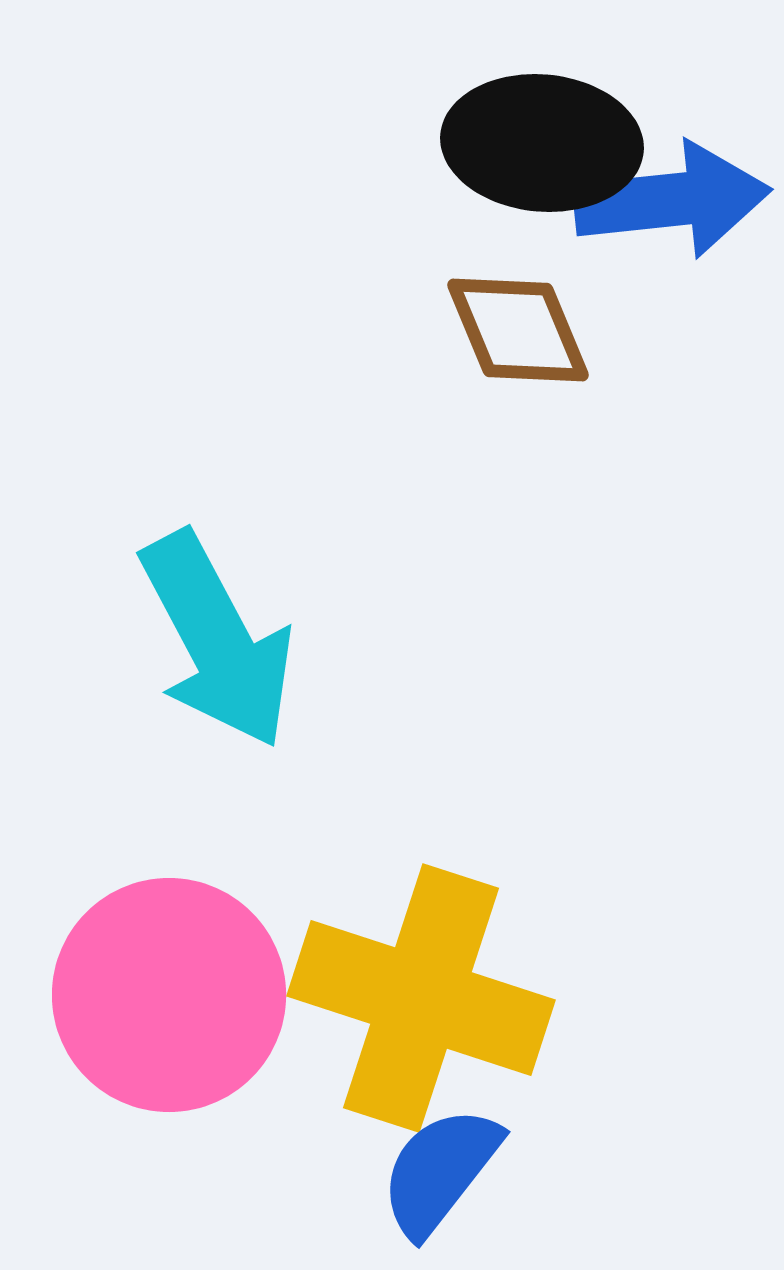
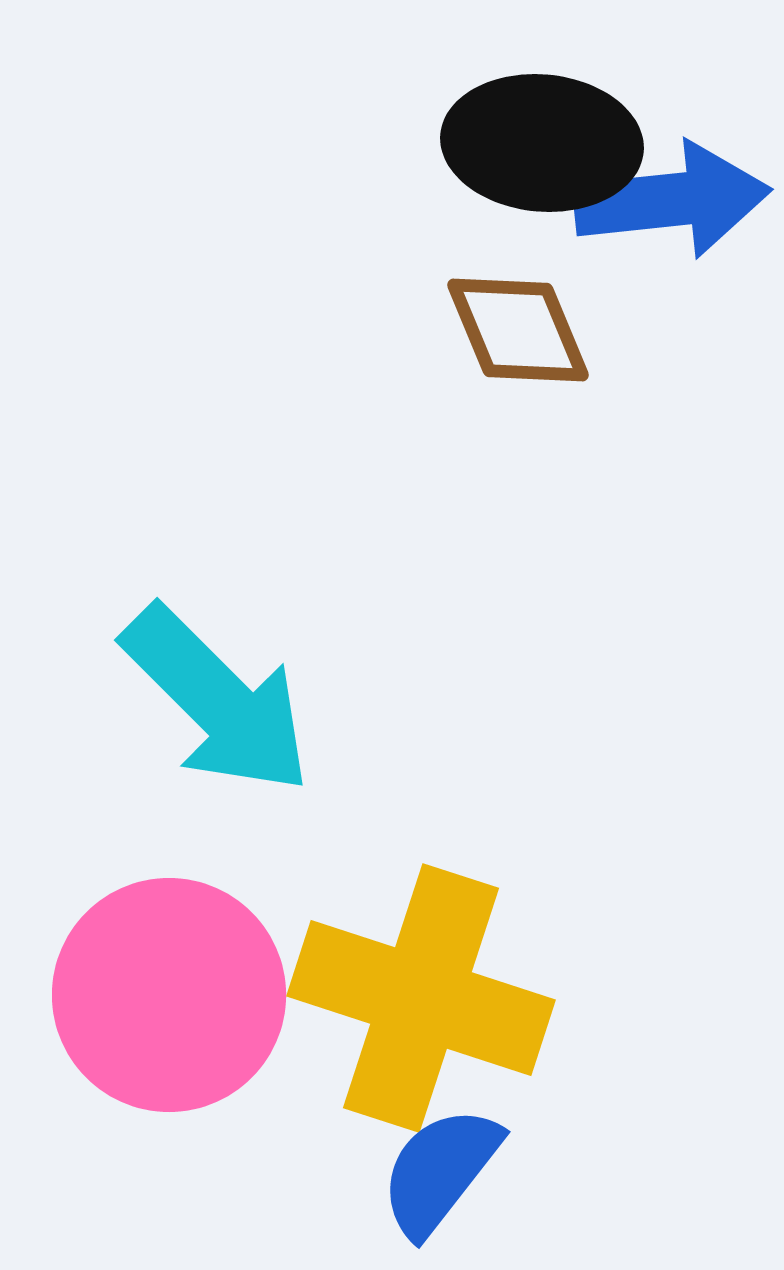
cyan arrow: moved 60 px down; rotated 17 degrees counterclockwise
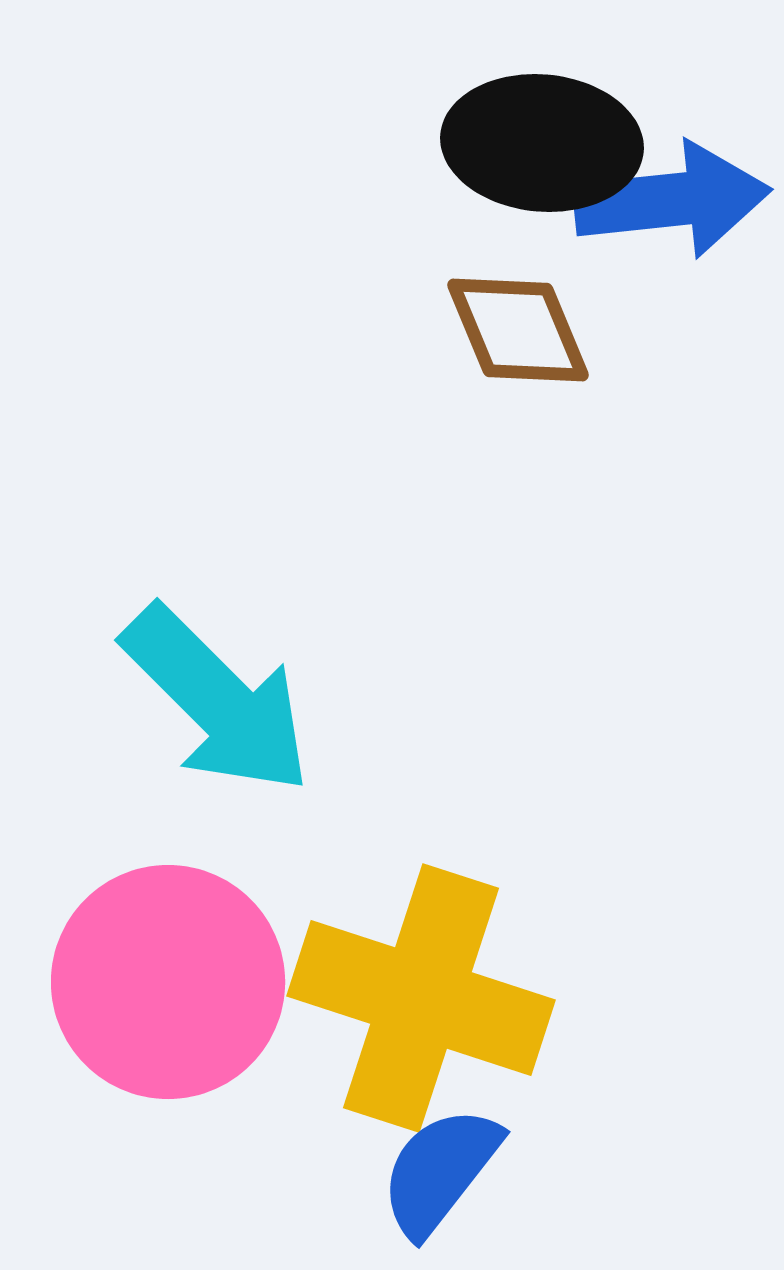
pink circle: moved 1 px left, 13 px up
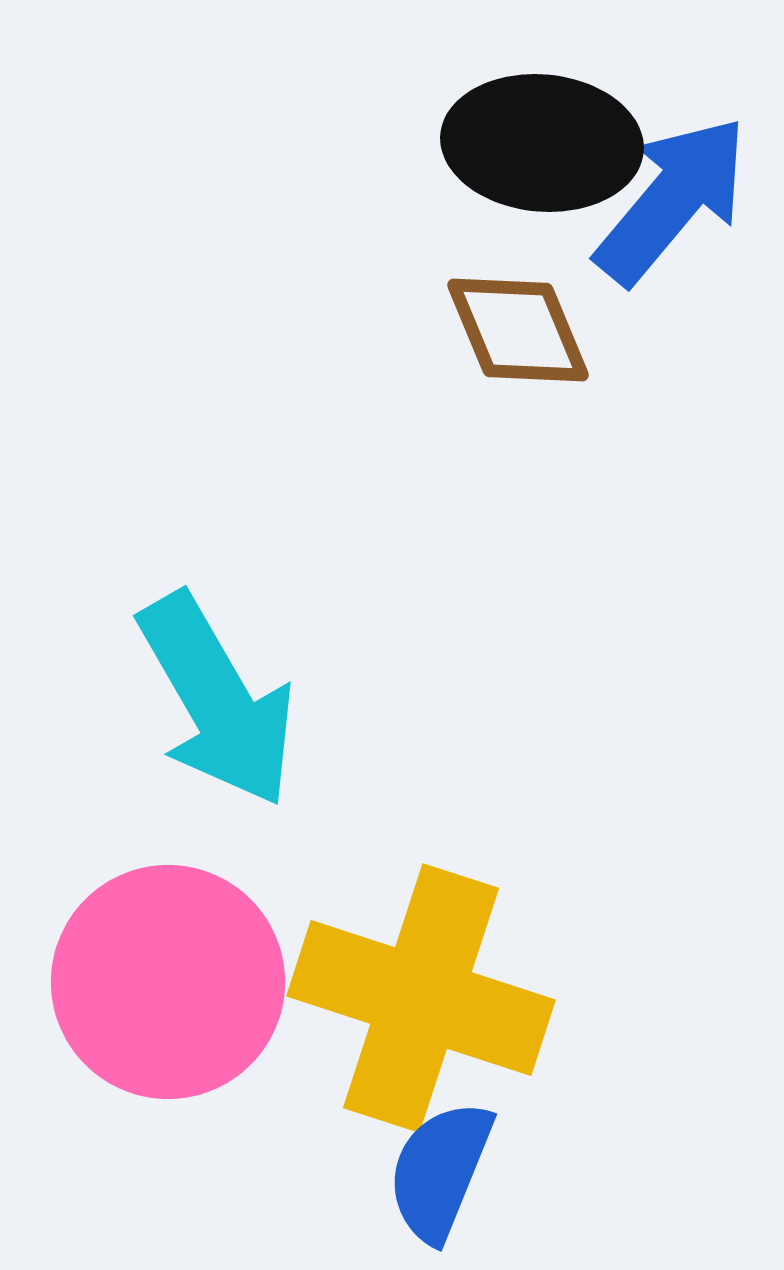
blue arrow: rotated 44 degrees counterclockwise
cyan arrow: rotated 15 degrees clockwise
blue semicircle: rotated 16 degrees counterclockwise
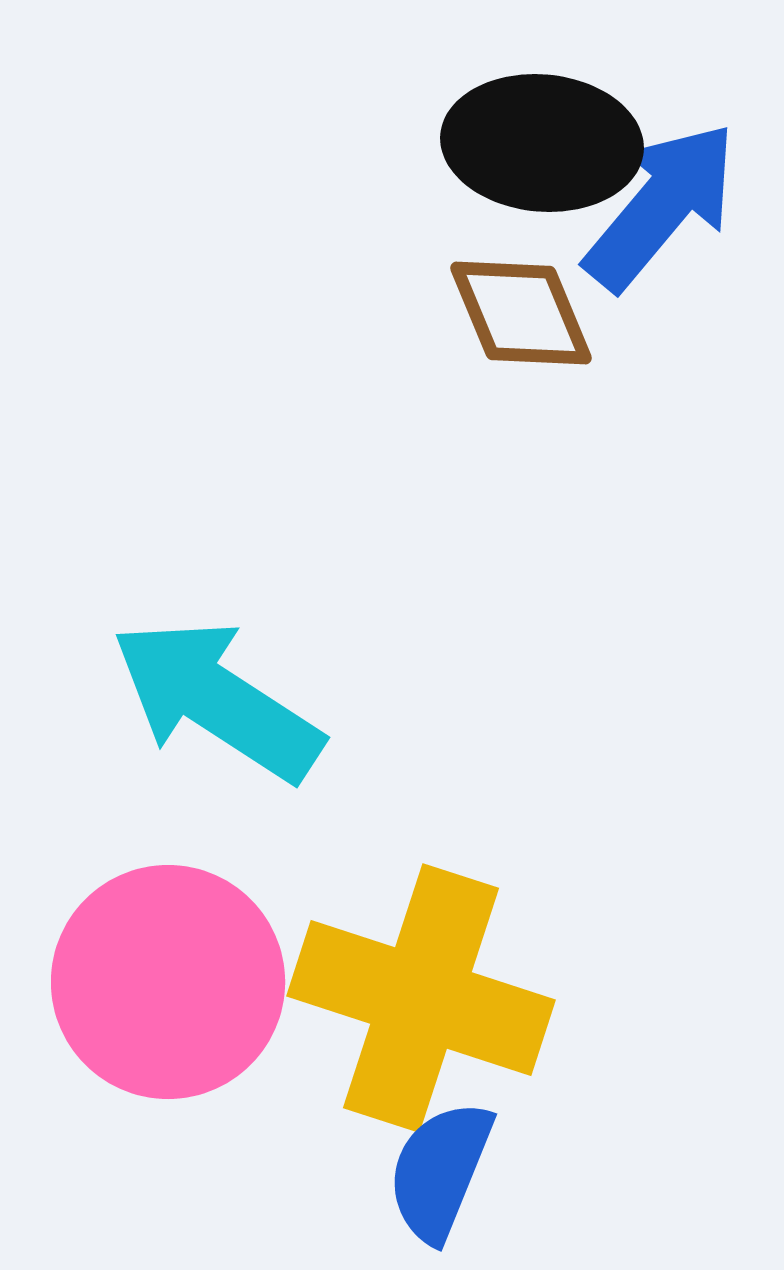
blue arrow: moved 11 px left, 6 px down
brown diamond: moved 3 px right, 17 px up
cyan arrow: rotated 153 degrees clockwise
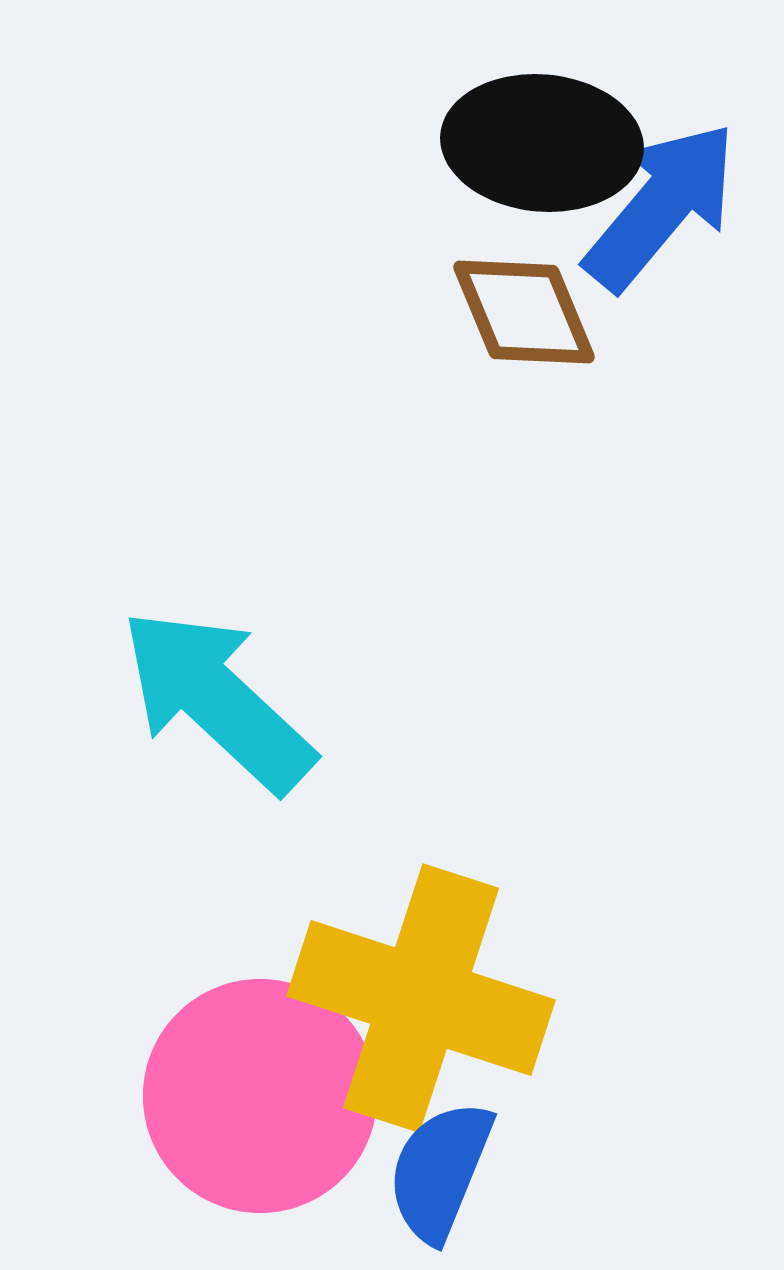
brown diamond: moved 3 px right, 1 px up
cyan arrow: rotated 10 degrees clockwise
pink circle: moved 92 px right, 114 px down
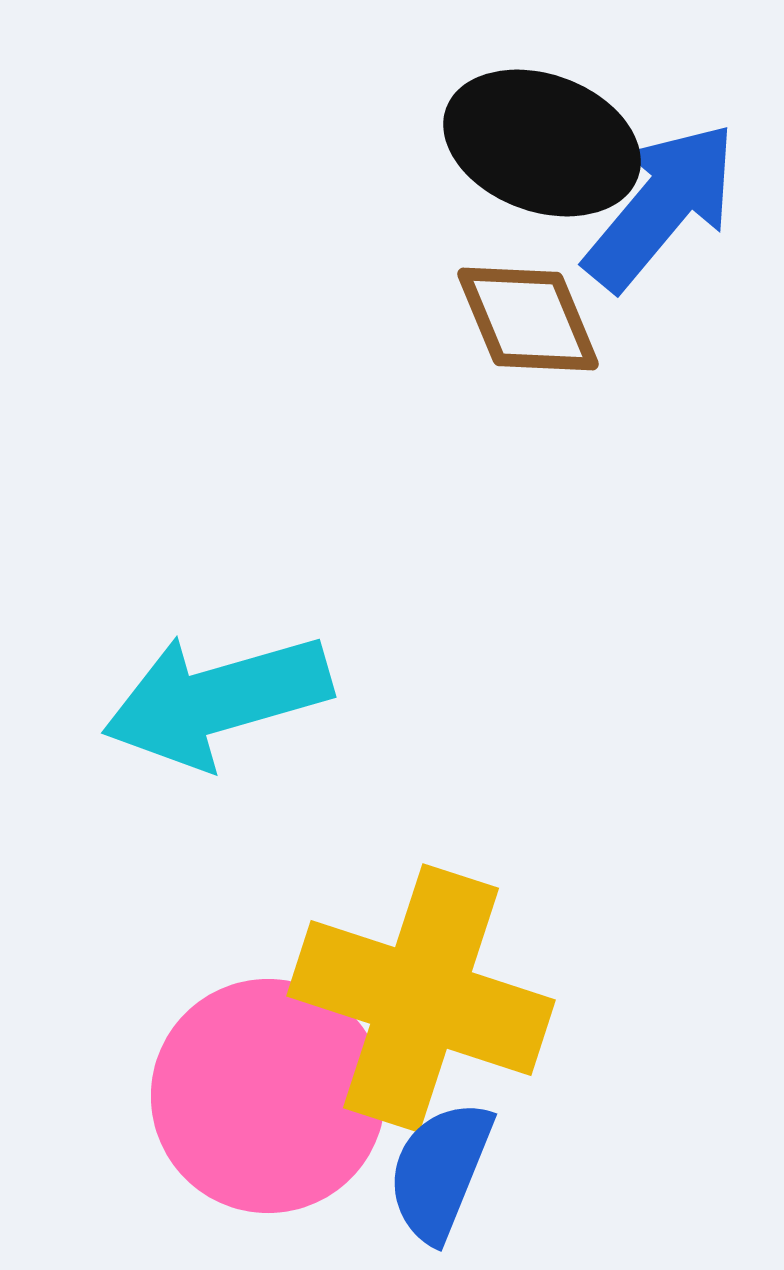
black ellipse: rotated 15 degrees clockwise
brown diamond: moved 4 px right, 7 px down
cyan arrow: rotated 59 degrees counterclockwise
pink circle: moved 8 px right
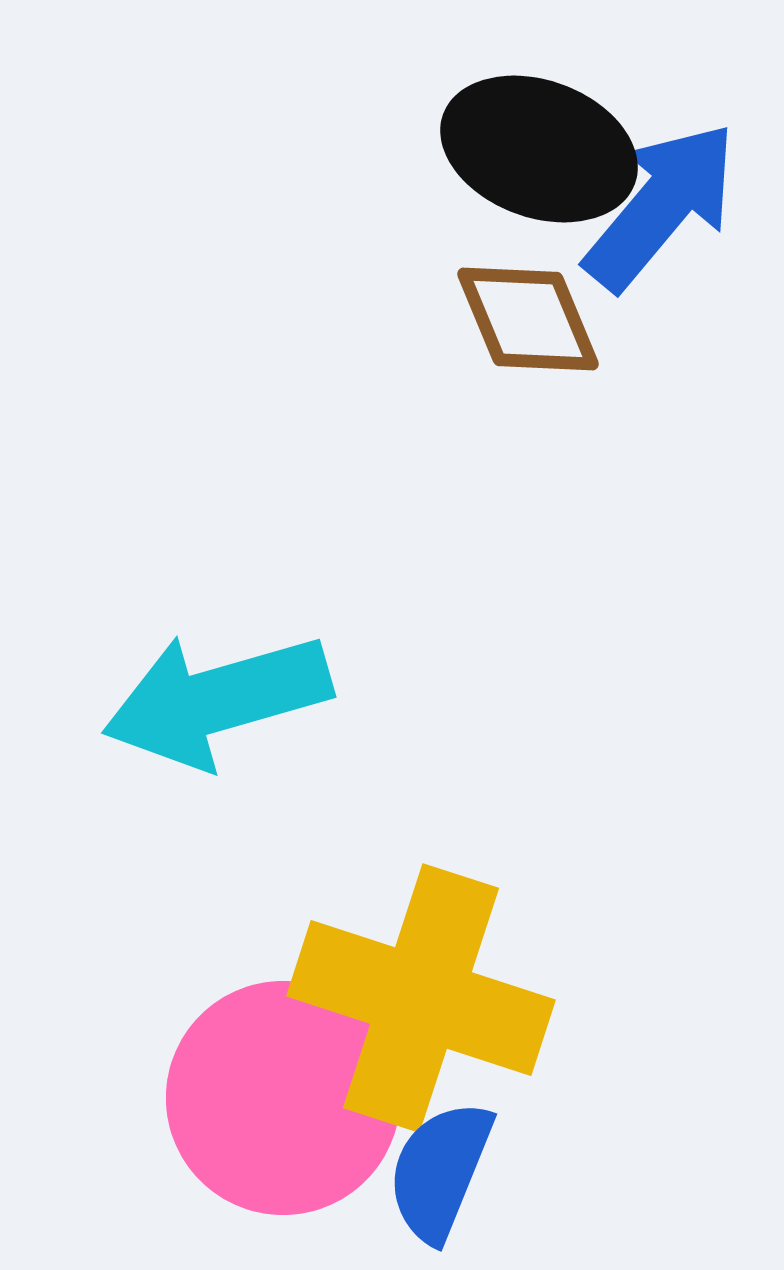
black ellipse: moved 3 px left, 6 px down
pink circle: moved 15 px right, 2 px down
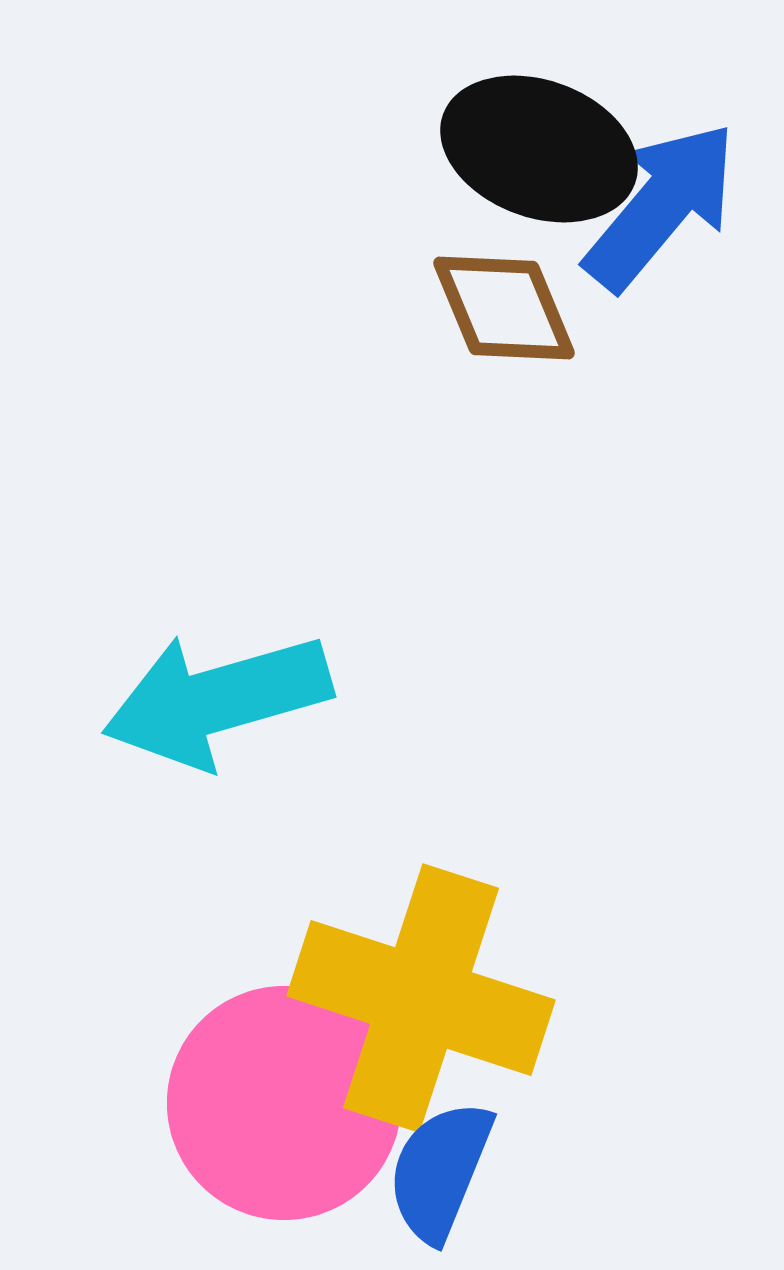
brown diamond: moved 24 px left, 11 px up
pink circle: moved 1 px right, 5 px down
